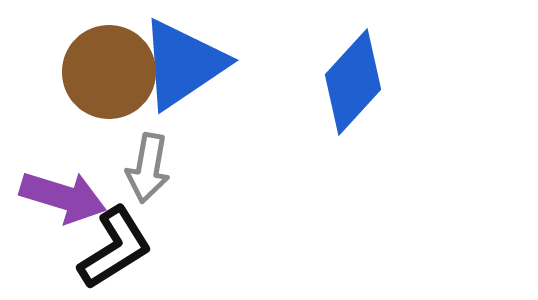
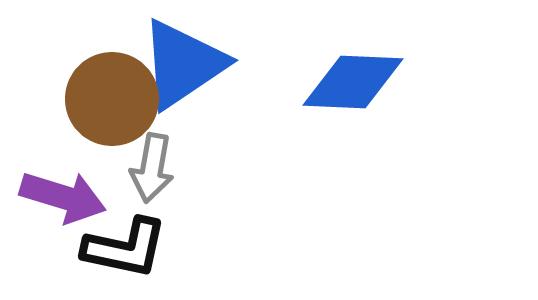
brown circle: moved 3 px right, 27 px down
blue diamond: rotated 50 degrees clockwise
gray arrow: moved 4 px right
black L-shape: moved 10 px right; rotated 44 degrees clockwise
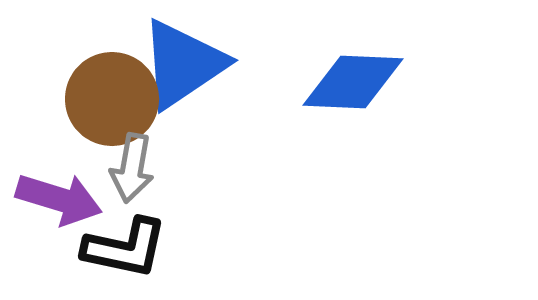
gray arrow: moved 20 px left
purple arrow: moved 4 px left, 2 px down
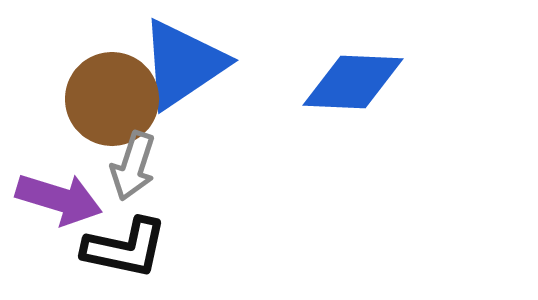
gray arrow: moved 1 px right, 2 px up; rotated 8 degrees clockwise
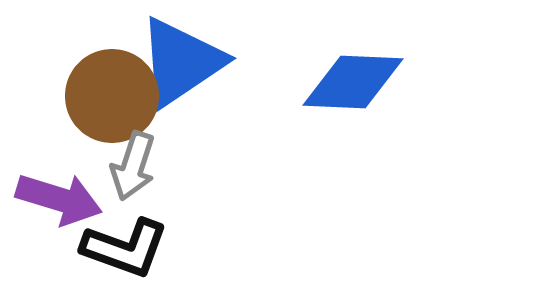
blue triangle: moved 2 px left, 2 px up
brown circle: moved 3 px up
black L-shape: rotated 8 degrees clockwise
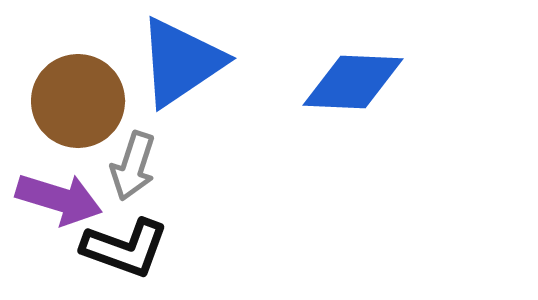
brown circle: moved 34 px left, 5 px down
